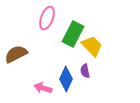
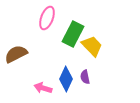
purple semicircle: moved 6 px down
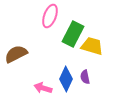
pink ellipse: moved 3 px right, 2 px up
yellow trapezoid: rotated 30 degrees counterclockwise
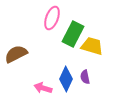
pink ellipse: moved 2 px right, 2 px down
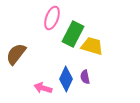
brown semicircle: rotated 25 degrees counterclockwise
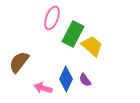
yellow trapezoid: rotated 25 degrees clockwise
brown semicircle: moved 3 px right, 8 px down
purple semicircle: moved 3 px down; rotated 24 degrees counterclockwise
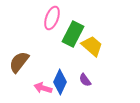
blue diamond: moved 6 px left, 3 px down
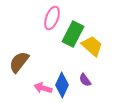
blue diamond: moved 2 px right, 3 px down
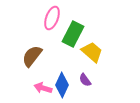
yellow trapezoid: moved 6 px down
brown semicircle: moved 13 px right, 6 px up
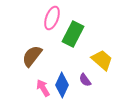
yellow trapezoid: moved 10 px right, 8 px down
pink arrow: rotated 42 degrees clockwise
